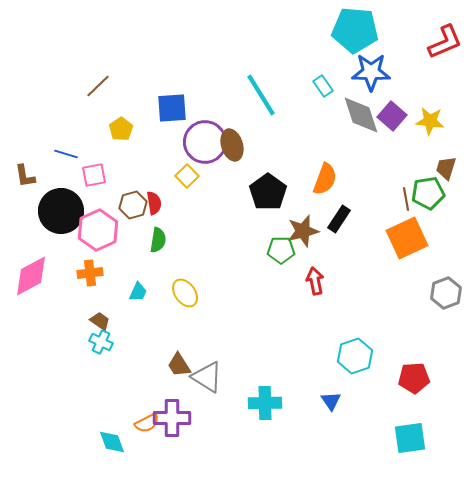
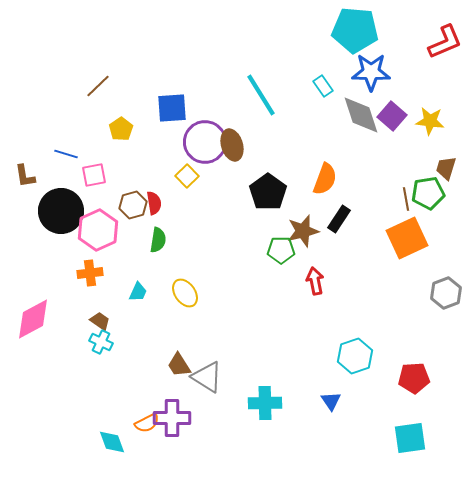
pink diamond at (31, 276): moved 2 px right, 43 px down
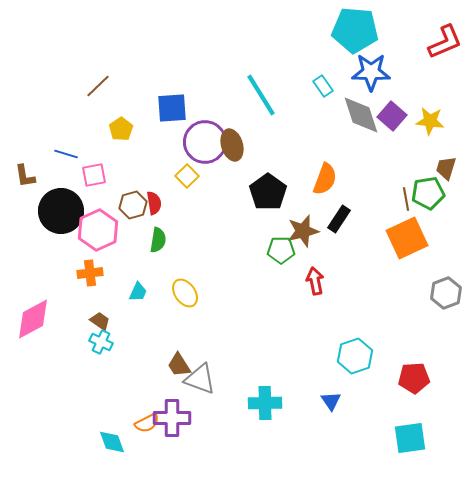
gray triangle at (207, 377): moved 7 px left, 2 px down; rotated 12 degrees counterclockwise
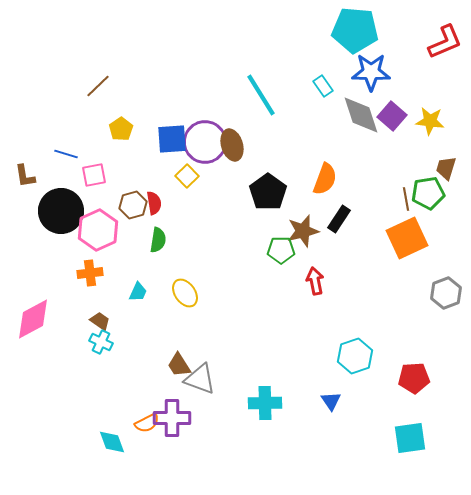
blue square at (172, 108): moved 31 px down
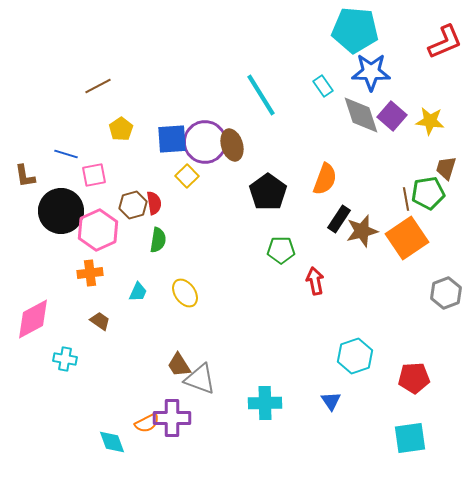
brown line at (98, 86): rotated 16 degrees clockwise
brown star at (303, 231): moved 59 px right
orange square at (407, 238): rotated 9 degrees counterclockwise
cyan cross at (101, 342): moved 36 px left, 17 px down; rotated 15 degrees counterclockwise
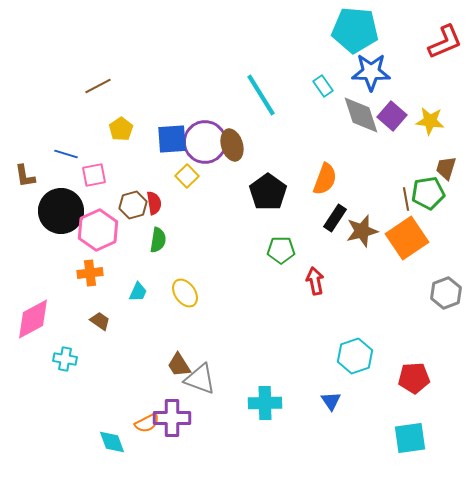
black rectangle at (339, 219): moved 4 px left, 1 px up
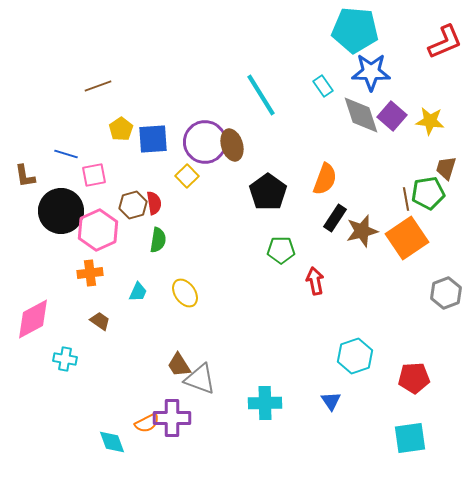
brown line at (98, 86): rotated 8 degrees clockwise
blue square at (172, 139): moved 19 px left
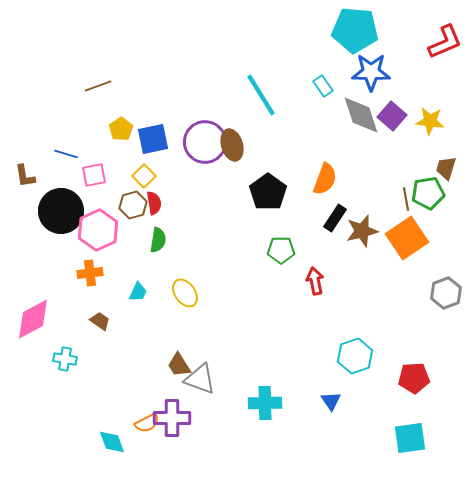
blue square at (153, 139): rotated 8 degrees counterclockwise
yellow square at (187, 176): moved 43 px left
